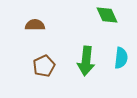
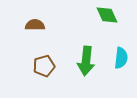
brown pentagon: rotated 10 degrees clockwise
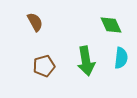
green diamond: moved 4 px right, 10 px down
brown semicircle: moved 3 px up; rotated 60 degrees clockwise
green arrow: rotated 16 degrees counterclockwise
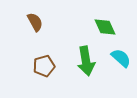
green diamond: moved 6 px left, 2 px down
cyan semicircle: rotated 55 degrees counterclockwise
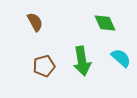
green diamond: moved 4 px up
green arrow: moved 4 px left
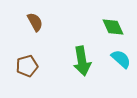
green diamond: moved 8 px right, 4 px down
cyan semicircle: moved 1 px down
brown pentagon: moved 17 px left
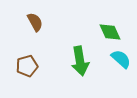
green diamond: moved 3 px left, 5 px down
green arrow: moved 2 px left
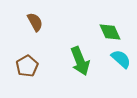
green arrow: rotated 12 degrees counterclockwise
brown pentagon: rotated 15 degrees counterclockwise
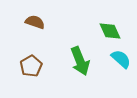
brown semicircle: rotated 42 degrees counterclockwise
green diamond: moved 1 px up
brown pentagon: moved 4 px right
